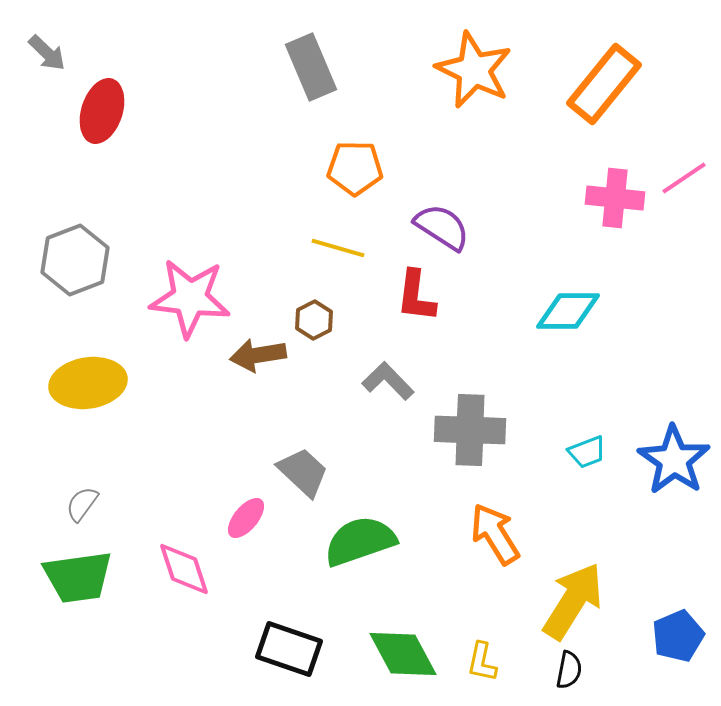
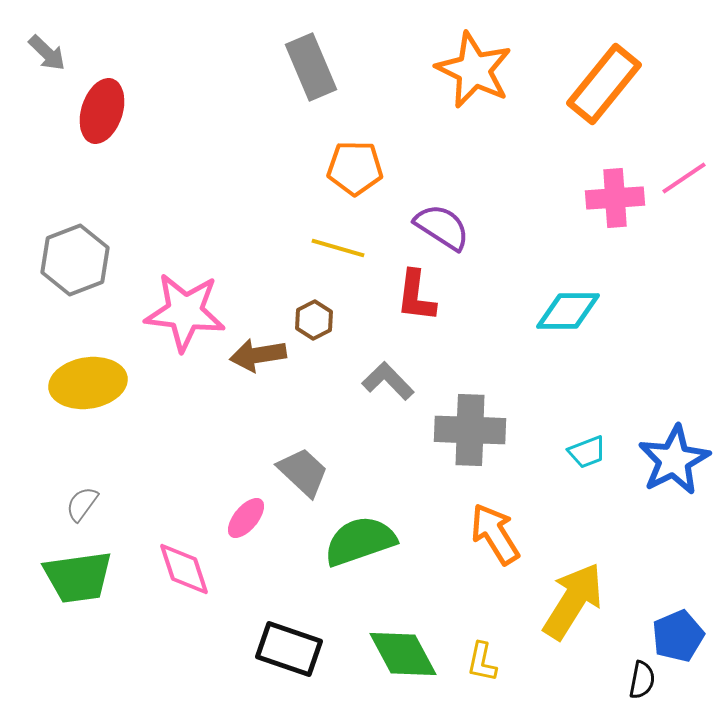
pink cross: rotated 10 degrees counterclockwise
pink star: moved 5 px left, 14 px down
blue star: rotated 10 degrees clockwise
black semicircle: moved 73 px right, 10 px down
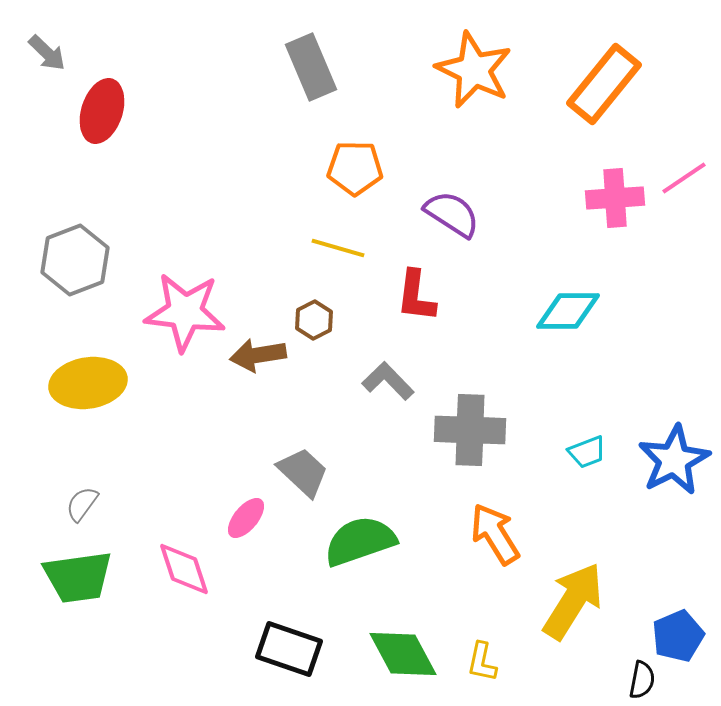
purple semicircle: moved 10 px right, 13 px up
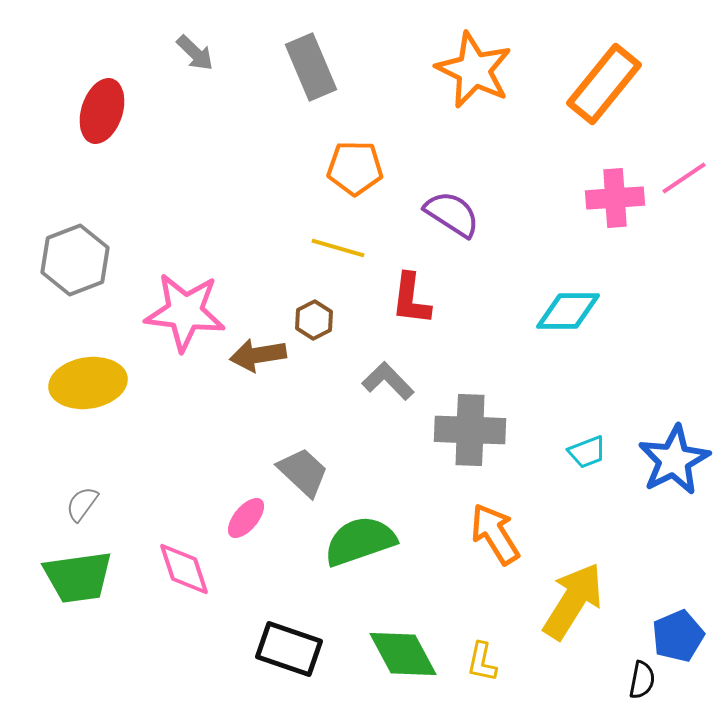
gray arrow: moved 148 px right
red L-shape: moved 5 px left, 3 px down
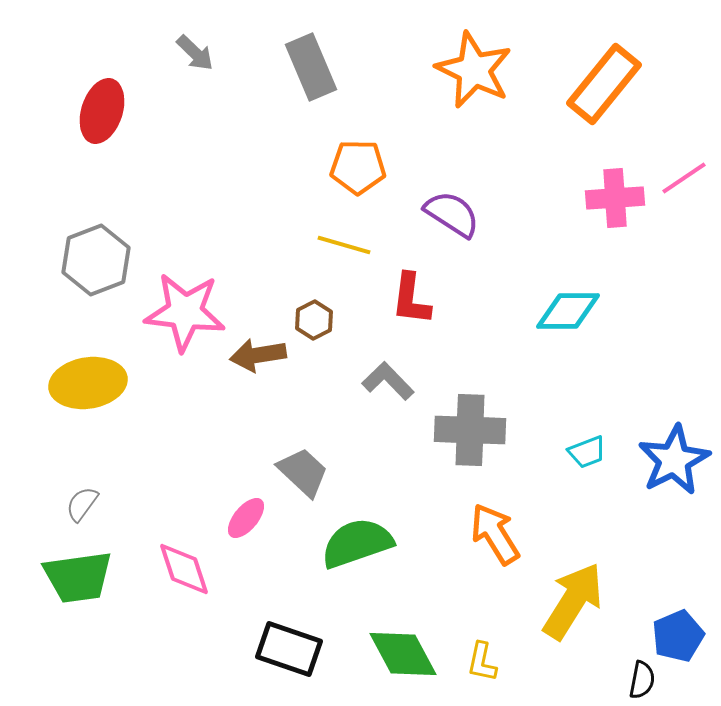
orange pentagon: moved 3 px right, 1 px up
yellow line: moved 6 px right, 3 px up
gray hexagon: moved 21 px right
green semicircle: moved 3 px left, 2 px down
